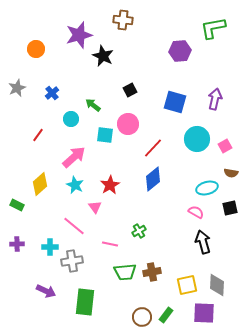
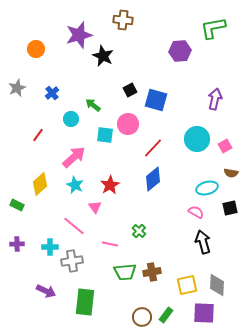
blue square at (175, 102): moved 19 px left, 2 px up
green cross at (139, 231): rotated 16 degrees counterclockwise
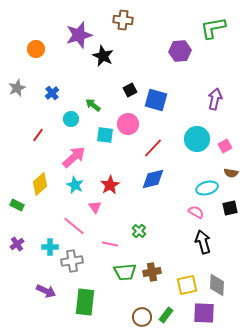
blue diamond at (153, 179): rotated 25 degrees clockwise
purple cross at (17, 244): rotated 32 degrees counterclockwise
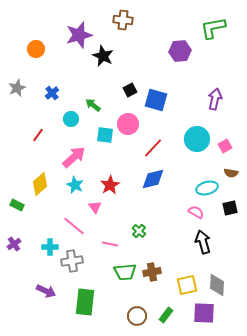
purple cross at (17, 244): moved 3 px left
brown circle at (142, 317): moved 5 px left, 1 px up
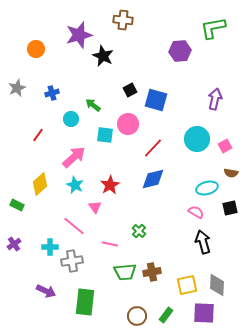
blue cross at (52, 93): rotated 24 degrees clockwise
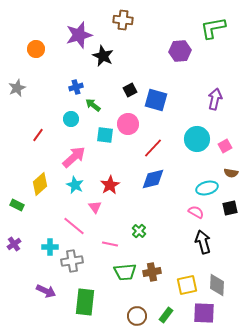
blue cross at (52, 93): moved 24 px right, 6 px up
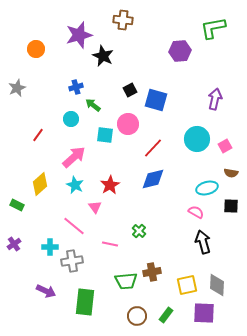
black square at (230, 208): moved 1 px right, 2 px up; rotated 14 degrees clockwise
green trapezoid at (125, 272): moved 1 px right, 9 px down
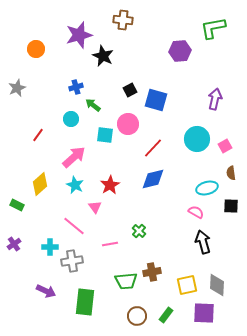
brown semicircle at (231, 173): rotated 72 degrees clockwise
pink line at (110, 244): rotated 21 degrees counterclockwise
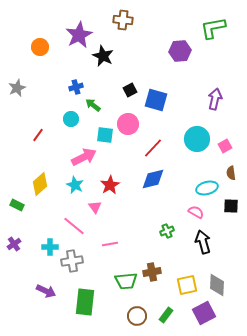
purple star at (79, 35): rotated 12 degrees counterclockwise
orange circle at (36, 49): moved 4 px right, 2 px up
pink arrow at (74, 157): moved 10 px right; rotated 15 degrees clockwise
green cross at (139, 231): moved 28 px right; rotated 24 degrees clockwise
purple square at (204, 313): rotated 30 degrees counterclockwise
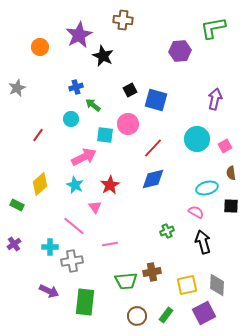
purple arrow at (46, 291): moved 3 px right
